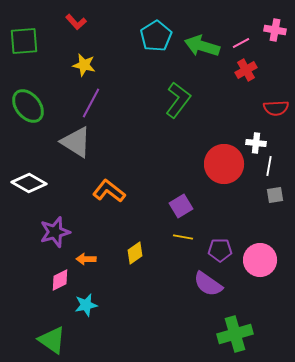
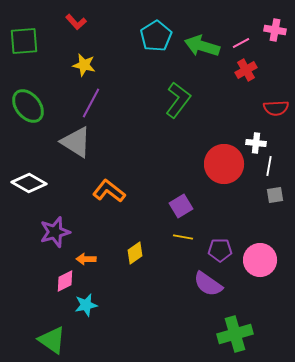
pink diamond: moved 5 px right, 1 px down
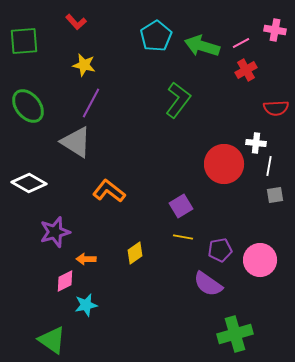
purple pentagon: rotated 10 degrees counterclockwise
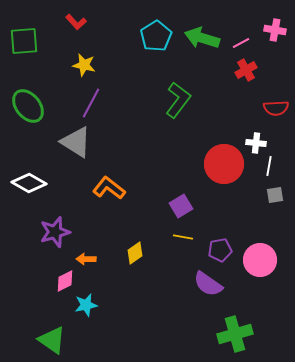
green arrow: moved 8 px up
orange L-shape: moved 3 px up
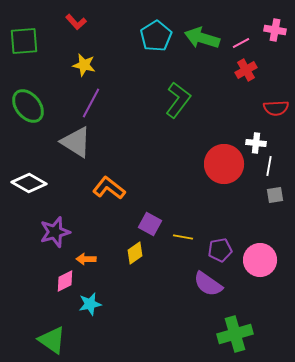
purple square: moved 31 px left, 18 px down; rotated 30 degrees counterclockwise
cyan star: moved 4 px right, 1 px up
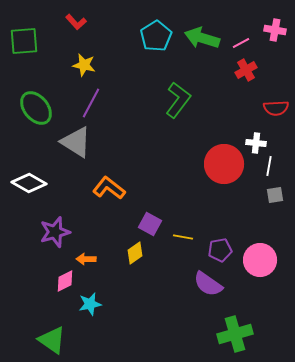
green ellipse: moved 8 px right, 2 px down
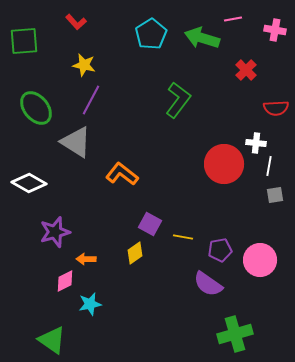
cyan pentagon: moved 5 px left, 2 px up
pink line: moved 8 px left, 24 px up; rotated 18 degrees clockwise
red cross: rotated 15 degrees counterclockwise
purple line: moved 3 px up
orange L-shape: moved 13 px right, 14 px up
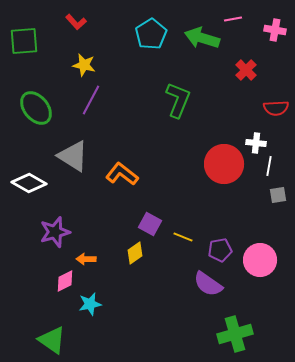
green L-shape: rotated 15 degrees counterclockwise
gray triangle: moved 3 px left, 14 px down
gray square: moved 3 px right
yellow line: rotated 12 degrees clockwise
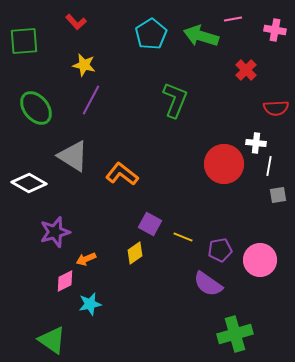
green arrow: moved 1 px left, 2 px up
green L-shape: moved 3 px left
orange arrow: rotated 24 degrees counterclockwise
